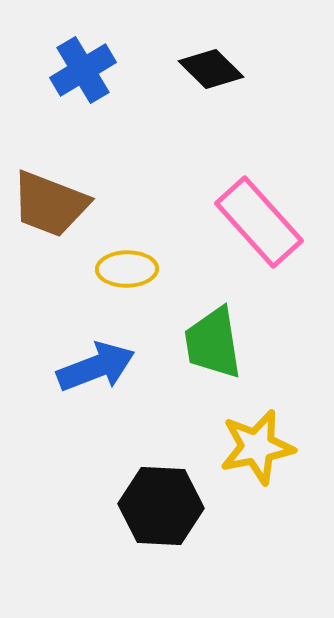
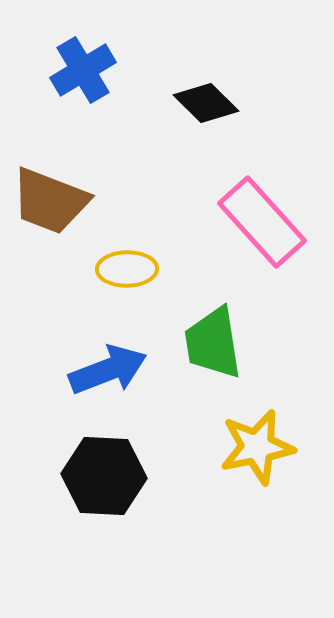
black diamond: moved 5 px left, 34 px down
brown trapezoid: moved 3 px up
pink rectangle: moved 3 px right
blue arrow: moved 12 px right, 3 px down
black hexagon: moved 57 px left, 30 px up
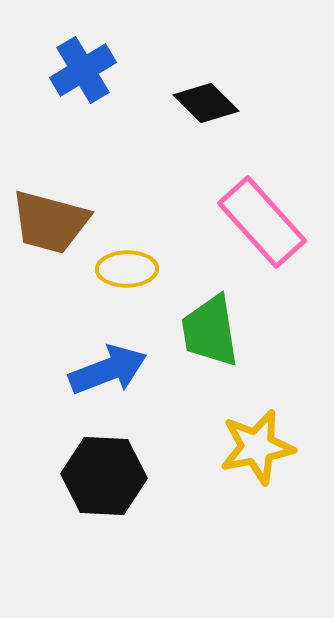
brown trapezoid: moved 21 px down; rotated 6 degrees counterclockwise
green trapezoid: moved 3 px left, 12 px up
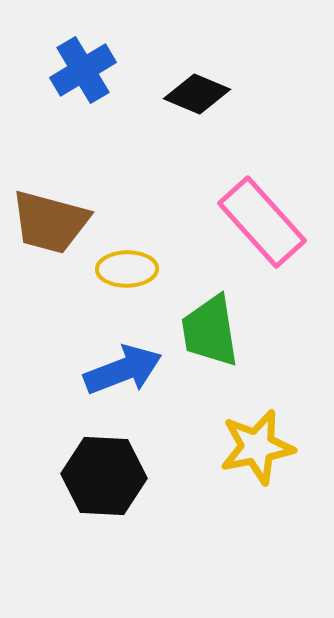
black diamond: moved 9 px left, 9 px up; rotated 22 degrees counterclockwise
blue arrow: moved 15 px right
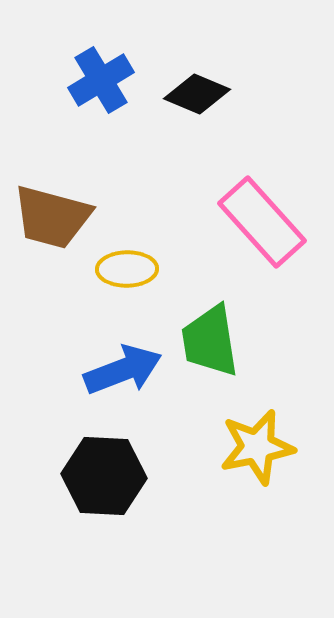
blue cross: moved 18 px right, 10 px down
brown trapezoid: moved 2 px right, 5 px up
green trapezoid: moved 10 px down
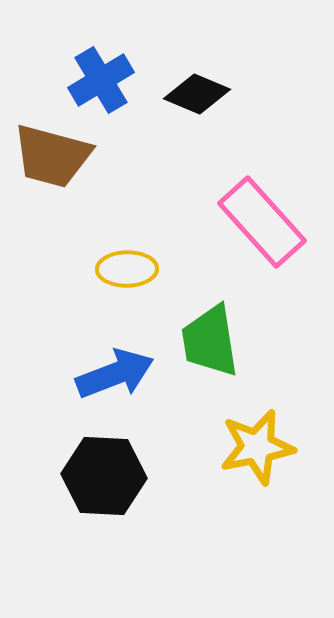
brown trapezoid: moved 61 px up
blue arrow: moved 8 px left, 4 px down
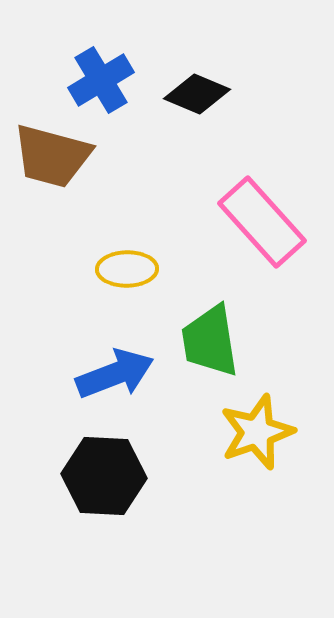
yellow star: moved 15 px up; rotated 8 degrees counterclockwise
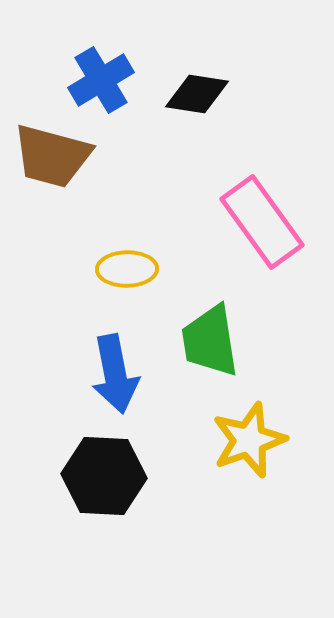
black diamond: rotated 14 degrees counterclockwise
pink rectangle: rotated 6 degrees clockwise
blue arrow: rotated 100 degrees clockwise
yellow star: moved 8 px left, 8 px down
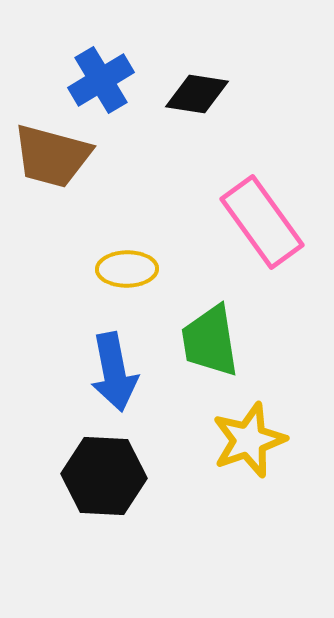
blue arrow: moved 1 px left, 2 px up
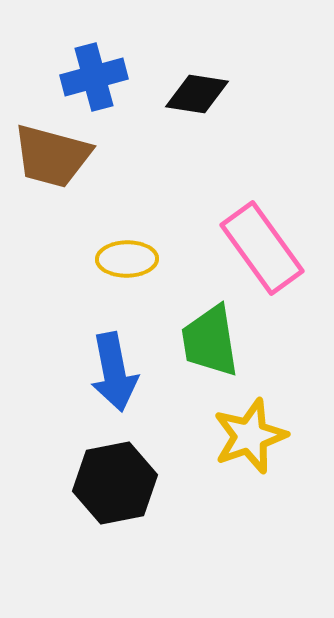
blue cross: moved 7 px left, 3 px up; rotated 16 degrees clockwise
pink rectangle: moved 26 px down
yellow ellipse: moved 10 px up
yellow star: moved 1 px right, 4 px up
black hexagon: moved 11 px right, 7 px down; rotated 14 degrees counterclockwise
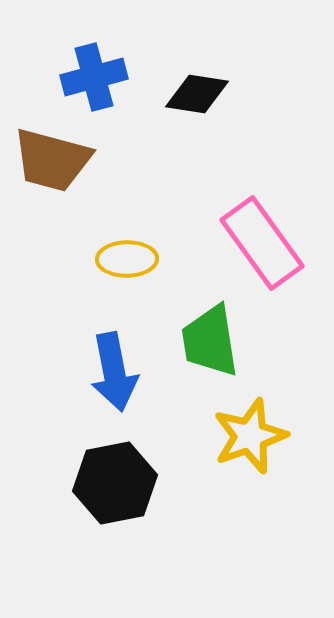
brown trapezoid: moved 4 px down
pink rectangle: moved 5 px up
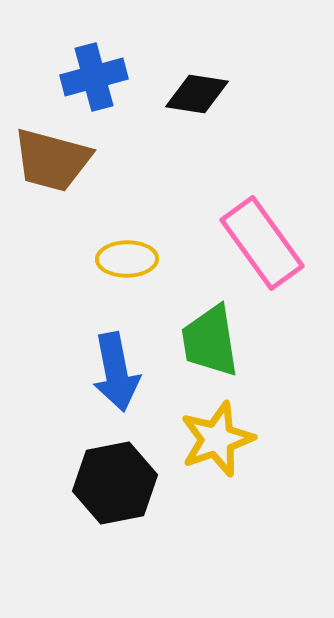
blue arrow: moved 2 px right
yellow star: moved 33 px left, 3 px down
